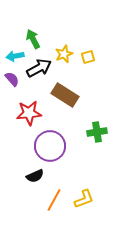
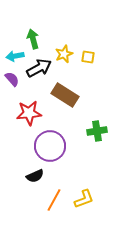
green arrow: rotated 12 degrees clockwise
yellow square: rotated 24 degrees clockwise
green cross: moved 1 px up
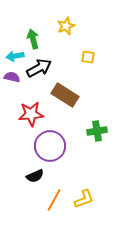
yellow star: moved 2 px right, 28 px up
purple semicircle: moved 2 px up; rotated 35 degrees counterclockwise
red star: moved 2 px right, 1 px down
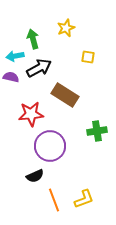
yellow star: moved 2 px down
purple semicircle: moved 1 px left
orange line: rotated 50 degrees counterclockwise
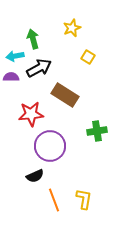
yellow star: moved 6 px right
yellow square: rotated 24 degrees clockwise
purple semicircle: rotated 14 degrees counterclockwise
yellow L-shape: rotated 60 degrees counterclockwise
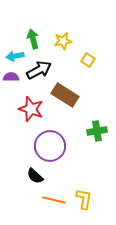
yellow star: moved 9 px left, 13 px down; rotated 12 degrees clockwise
yellow square: moved 3 px down
black arrow: moved 2 px down
red star: moved 5 px up; rotated 25 degrees clockwise
black semicircle: rotated 66 degrees clockwise
orange line: rotated 55 degrees counterclockwise
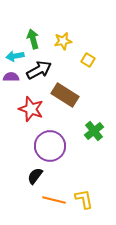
green cross: moved 3 px left; rotated 30 degrees counterclockwise
black semicircle: rotated 84 degrees clockwise
yellow L-shape: rotated 20 degrees counterclockwise
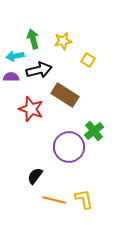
black arrow: rotated 15 degrees clockwise
purple circle: moved 19 px right, 1 px down
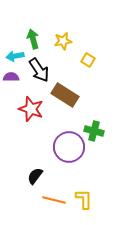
black arrow: rotated 70 degrees clockwise
green cross: rotated 36 degrees counterclockwise
yellow L-shape: rotated 10 degrees clockwise
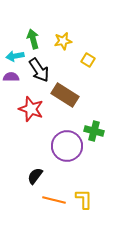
purple circle: moved 2 px left, 1 px up
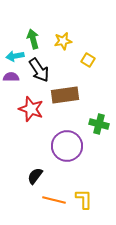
brown rectangle: rotated 40 degrees counterclockwise
green cross: moved 5 px right, 7 px up
